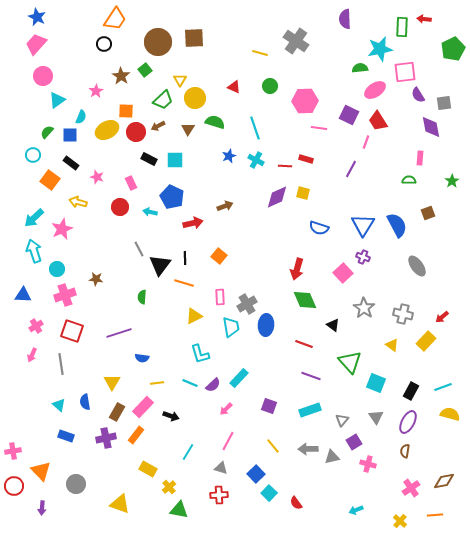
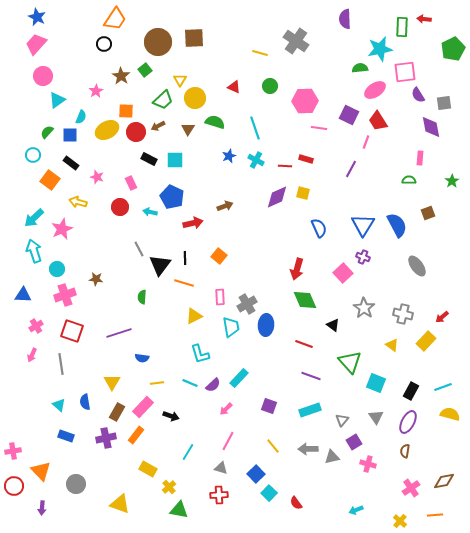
blue semicircle at (319, 228): rotated 132 degrees counterclockwise
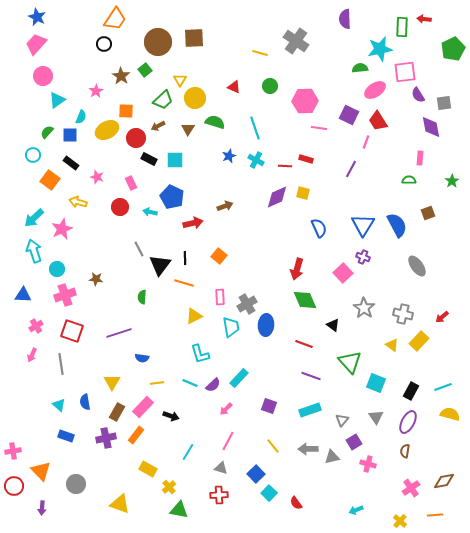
red circle at (136, 132): moved 6 px down
yellow rectangle at (426, 341): moved 7 px left
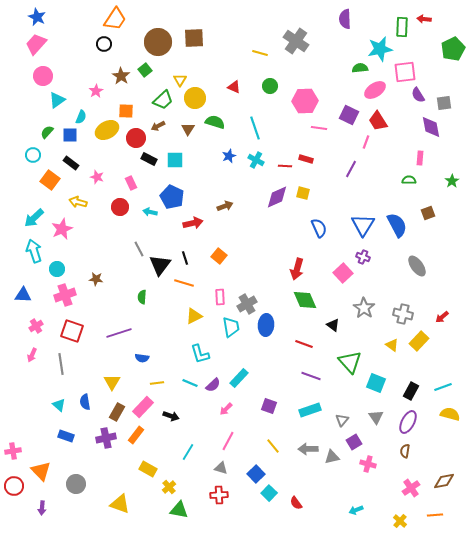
black line at (185, 258): rotated 16 degrees counterclockwise
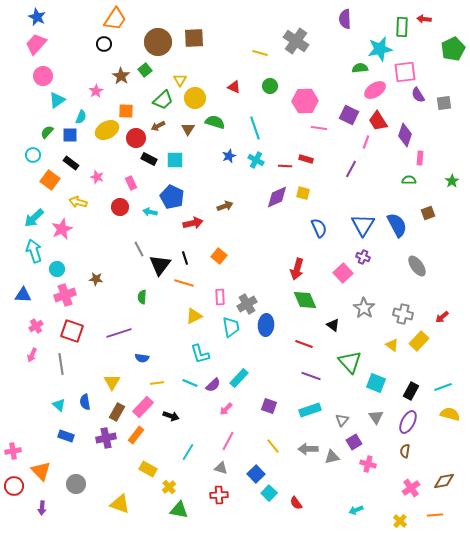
purple diamond at (431, 127): moved 26 px left, 8 px down; rotated 30 degrees clockwise
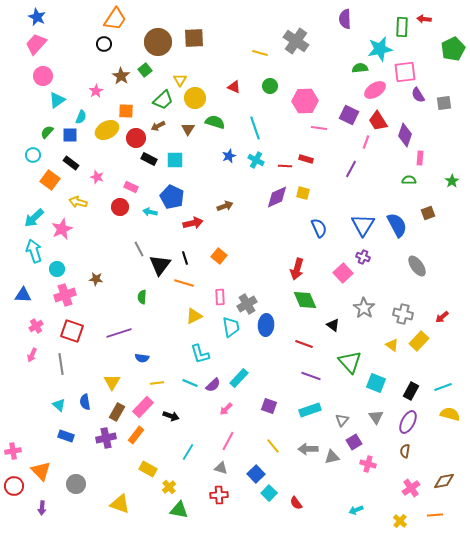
pink rectangle at (131, 183): moved 4 px down; rotated 40 degrees counterclockwise
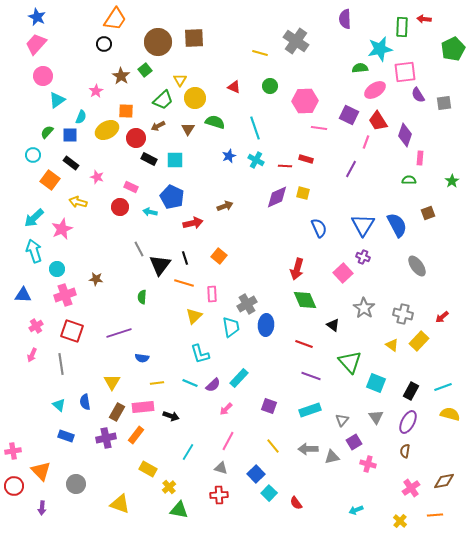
pink rectangle at (220, 297): moved 8 px left, 3 px up
yellow triangle at (194, 316): rotated 18 degrees counterclockwise
pink rectangle at (143, 407): rotated 40 degrees clockwise
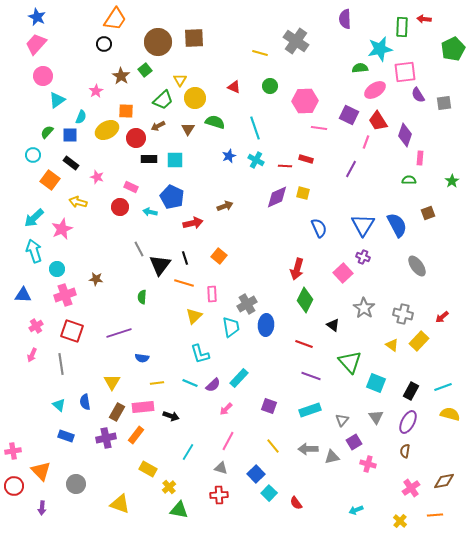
black rectangle at (149, 159): rotated 28 degrees counterclockwise
green diamond at (305, 300): rotated 50 degrees clockwise
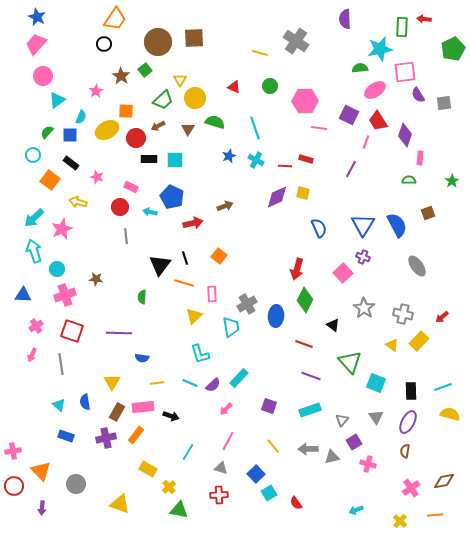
gray line at (139, 249): moved 13 px left, 13 px up; rotated 21 degrees clockwise
blue ellipse at (266, 325): moved 10 px right, 9 px up
purple line at (119, 333): rotated 20 degrees clockwise
black rectangle at (411, 391): rotated 30 degrees counterclockwise
cyan square at (269, 493): rotated 14 degrees clockwise
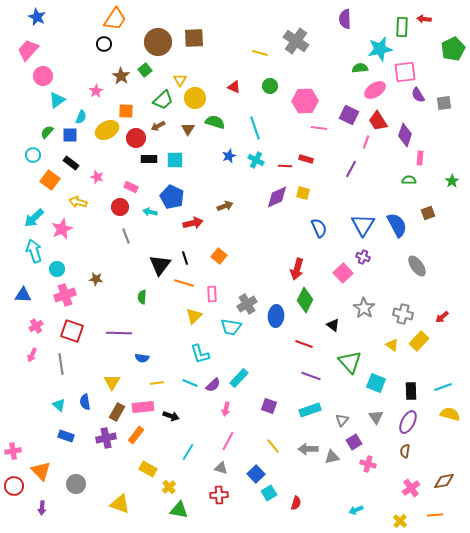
pink trapezoid at (36, 44): moved 8 px left, 6 px down
gray line at (126, 236): rotated 14 degrees counterclockwise
cyan trapezoid at (231, 327): rotated 110 degrees clockwise
pink arrow at (226, 409): rotated 32 degrees counterclockwise
red semicircle at (296, 503): rotated 128 degrees counterclockwise
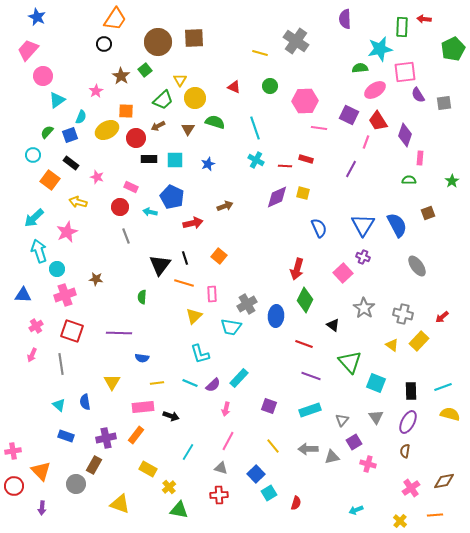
blue square at (70, 135): rotated 21 degrees counterclockwise
blue star at (229, 156): moved 21 px left, 8 px down
pink star at (62, 229): moved 5 px right, 3 px down
cyan arrow at (34, 251): moved 5 px right
brown rectangle at (117, 412): moved 23 px left, 53 px down
